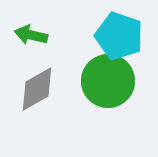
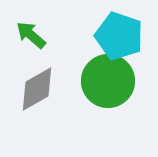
green arrow: rotated 28 degrees clockwise
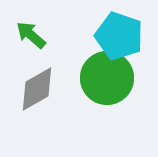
green circle: moved 1 px left, 3 px up
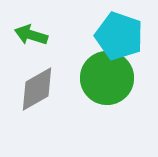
green arrow: rotated 24 degrees counterclockwise
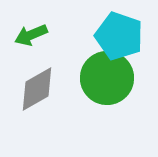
green arrow: rotated 40 degrees counterclockwise
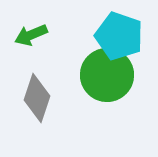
green circle: moved 3 px up
gray diamond: moved 9 px down; rotated 42 degrees counterclockwise
